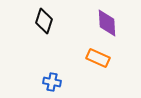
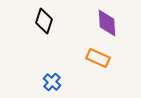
blue cross: rotated 30 degrees clockwise
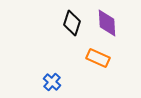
black diamond: moved 28 px right, 2 px down
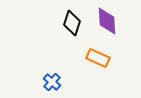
purple diamond: moved 2 px up
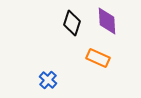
blue cross: moved 4 px left, 2 px up
